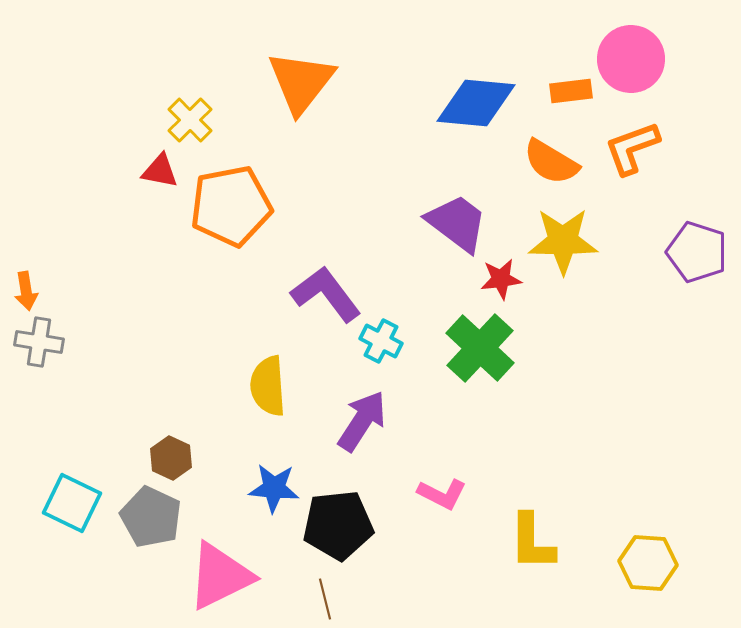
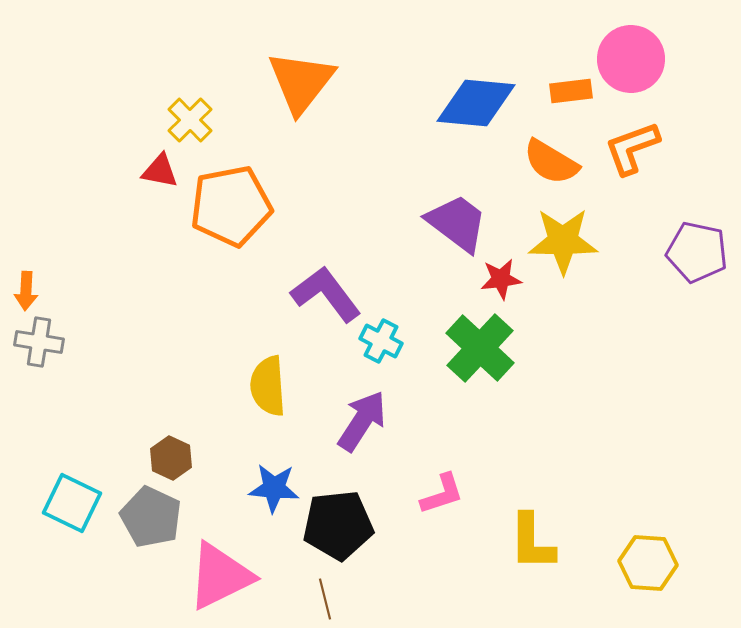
purple pentagon: rotated 6 degrees counterclockwise
orange arrow: rotated 12 degrees clockwise
pink L-shape: rotated 45 degrees counterclockwise
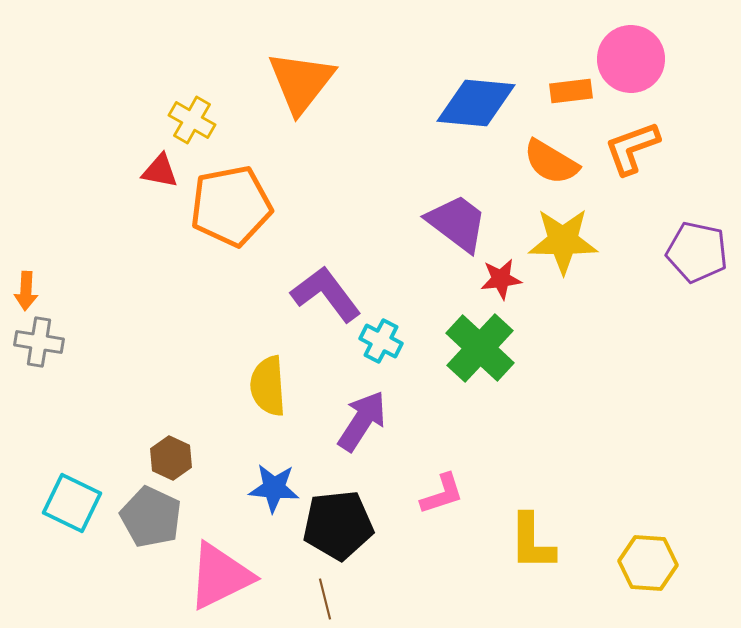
yellow cross: moved 2 px right; rotated 15 degrees counterclockwise
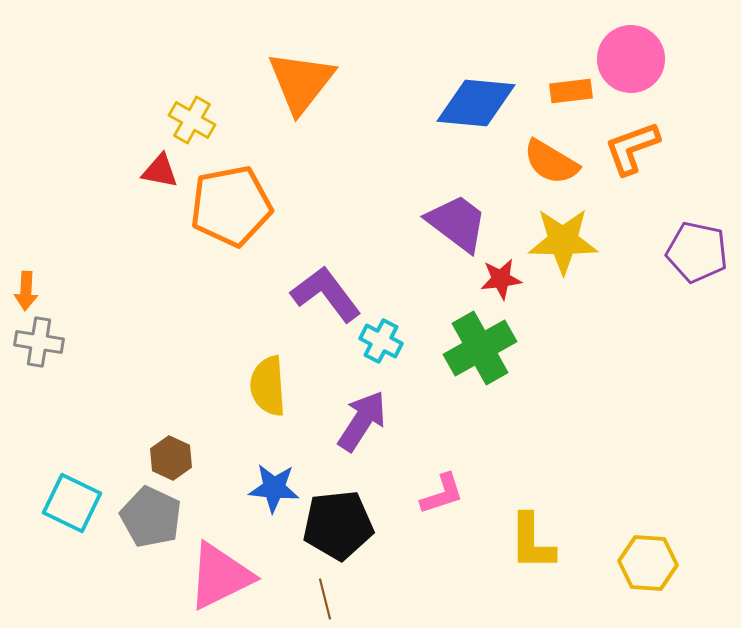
green cross: rotated 18 degrees clockwise
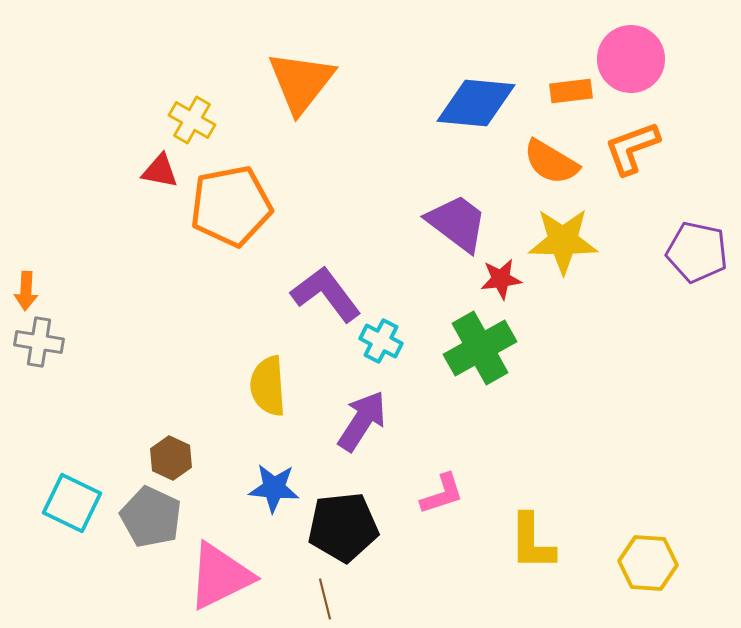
black pentagon: moved 5 px right, 2 px down
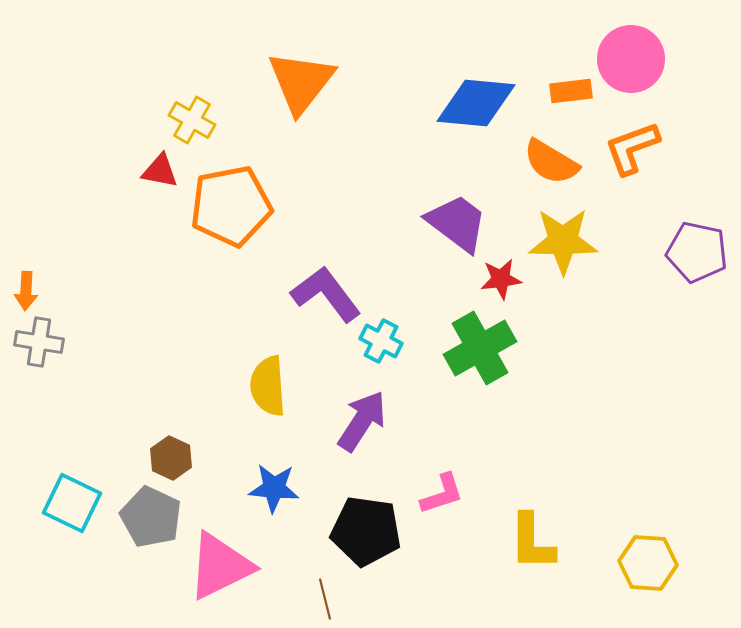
black pentagon: moved 23 px right, 4 px down; rotated 14 degrees clockwise
pink triangle: moved 10 px up
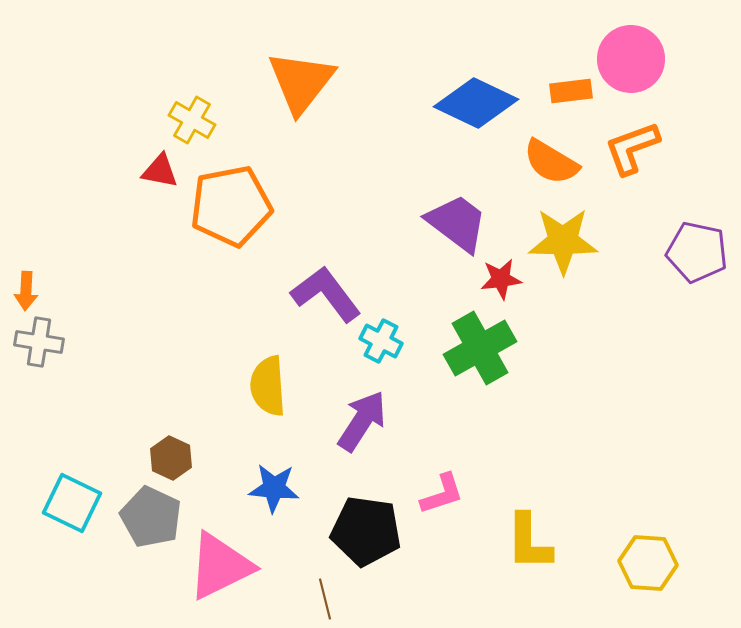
blue diamond: rotated 20 degrees clockwise
yellow L-shape: moved 3 px left
